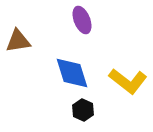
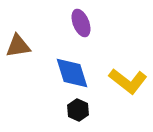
purple ellipse: moved 1 px left, 3 px down
brown triangle: moved 5 px down
black hexagon: moved 5 px left
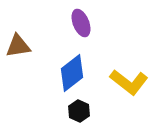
blue diamond: rotated 69 degrees clockwise
yellow L-shape: moved 1 px right, 1 px down
black hexagon: moved 1 px right, 1 px down
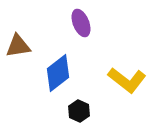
blue diamond: moved 14 px left
yellow L-shape: moved 2 px left, 2 px up
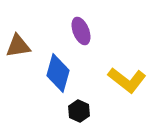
purple ellipse: moved 8 px down
blue diamond: rotated 36 degrees counterclockwise
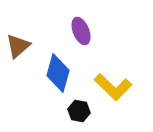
brown triangle: rotated 32 degrees counterclockwise
yellow L-shape: moved 14 px left, 7 px down; rotated 6 degrees clockwise
black hexagon: rotated 15 degrees counterclockwise
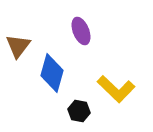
brown triangle: rotated 12 degrees counterclockwise
blue diamond: moved 6 px left
yellow L-shape: moved 3 px right, 2 px down
